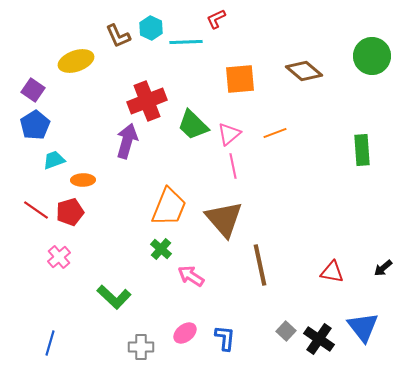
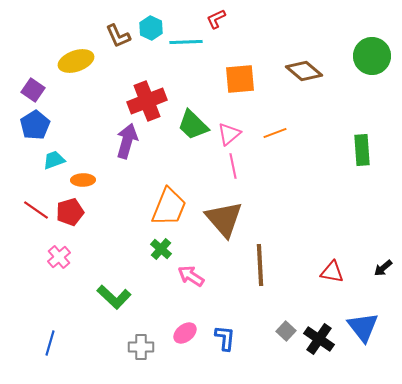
brown line: rotated 9 degrees clockwise
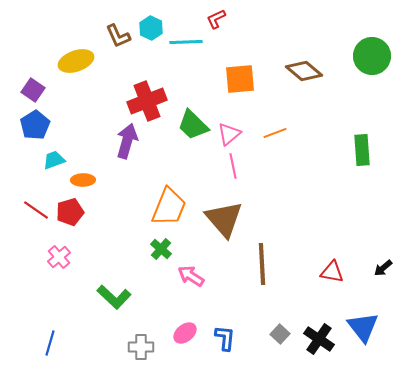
brown line: moved 2 px right, 1 px up
gray square: moved 6 px left, 3 px down
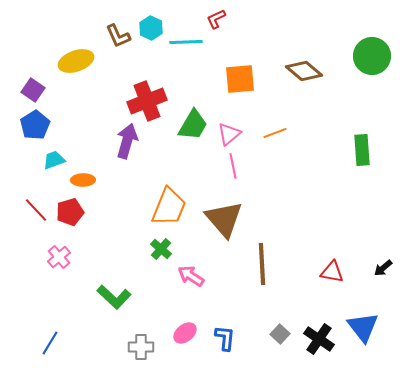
green trapezoid: rotated 104 degrees counterclockwise
red line: rotated 12 degrees clockwise
blue line: rotated 15 degrees clockwise
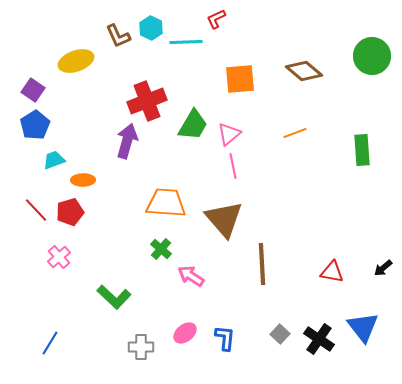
orange line: moved 20 px right
orange trapezoid: moved 3 px left, 4 px up; rotated 108 degrees counterclockwise
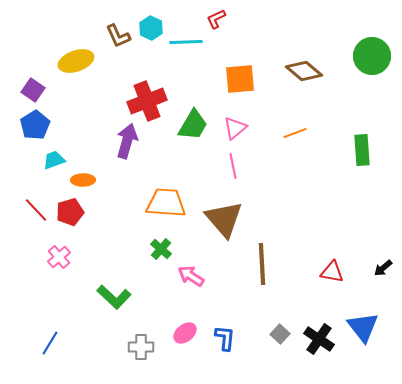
pink triangle: moved 6 px right, 6 px up
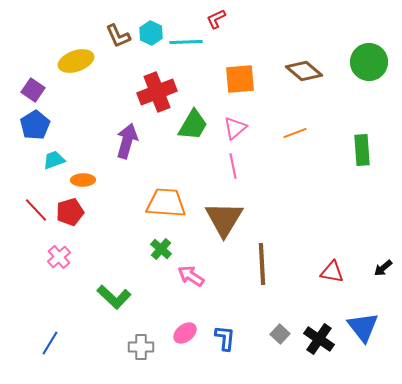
cyan hexagon: moved 5 px down
green circle: moved 3 px left, 6 px down
red cross: moved 10 px right, 9 px up
brown triangle: rotated 12 degrees clockwise
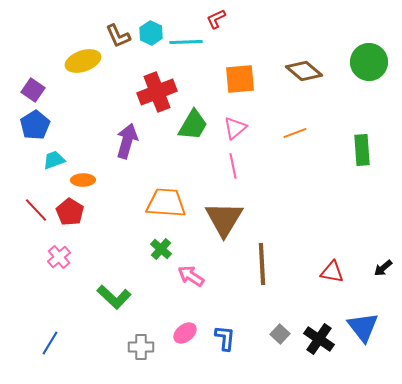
yellow ellipse: moved 7 px right
red pentagon: rotated 24 degrees counterclockwise
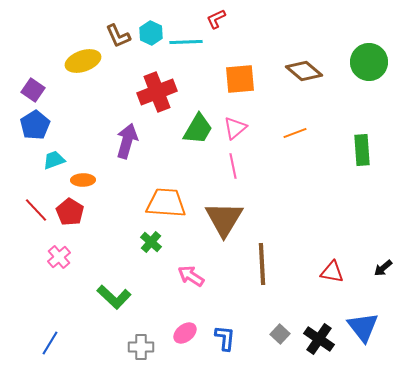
green trapezoid: moved 5 px right, 4 px down
green cross: moved 10 px left, 7 px up
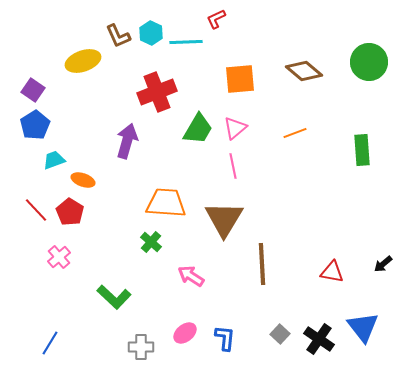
orange ellipse: rotated 20 degrees clockwise
black arrow: moved 4 px up
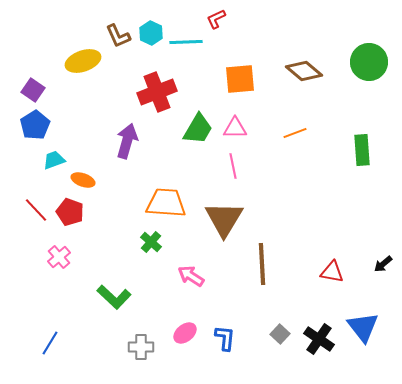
pink triangle: rotated 40 degrees clockwise
red pentagon: rotated 12 degrees counterclockwise
